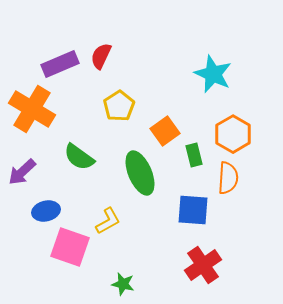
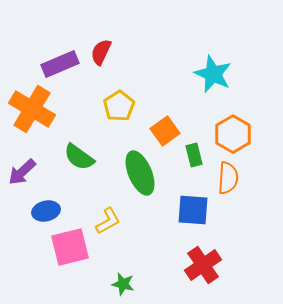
red semicircle: moved 4 px up
pink square: rotated 33 degrees counterclockwise
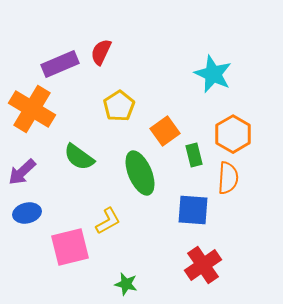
blue ellipse: moved 19 px left, 2 px down
green star: moved 3 px right
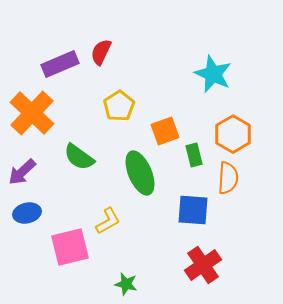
orange cross: moved 4 px down; rotated 12 degrees clockwise
orange square: rotated 16 degrees clockwise
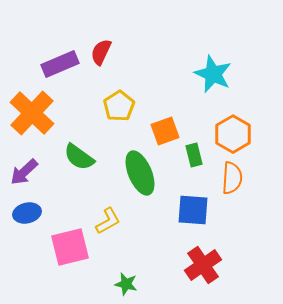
purple arrow: moved 2 px right
orange semicircle: moved 4 px right
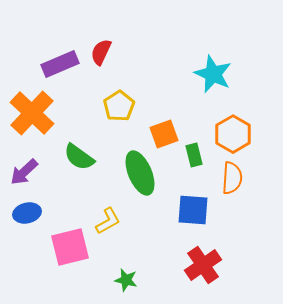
orange square: moved 1 px left, 3 px down
green star: moved 4 px up
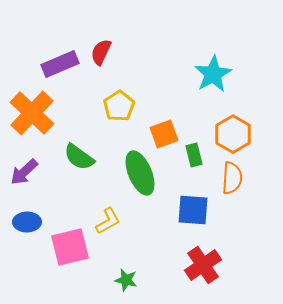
cyan star: rotated 18 degrees clockwise
blue ellipse: moved 9 px down; rotated 12 degrees clockwise
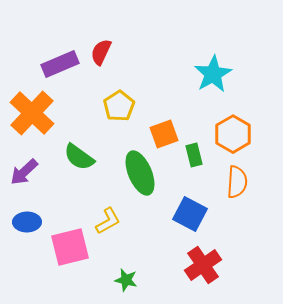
orange semicircle: moved 5 px right, 4 px down
blue square: moved 3 px left, 4 px down; rotated 24 degrees clockwise
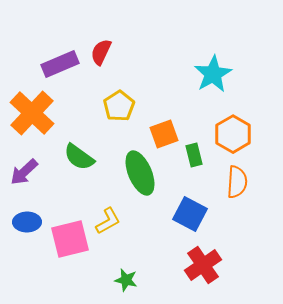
pink square: moved 8 px up
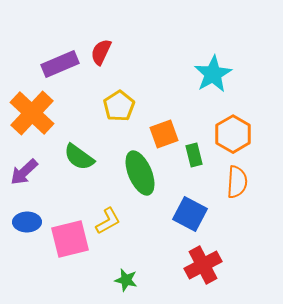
red cross: rotated 6 degrees clockwise
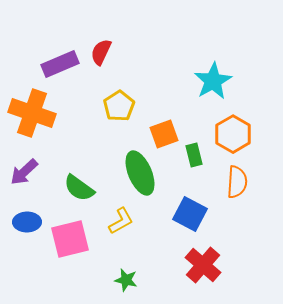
cyan star: moved 7 px down
orange cross: rotated 24 degrees counterclockwise
green semicircle: moved 31 px down
yellow L-shape: moved 13 px right
red cross: rotated 21 degrees counterclockwise
